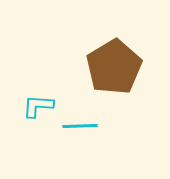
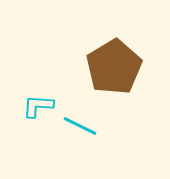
cyan line: rotated 28 degrees clockwise
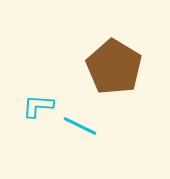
brown pentagon: rotated 10 degrees counterclockwise
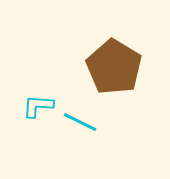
cyan line: moved 4 px up
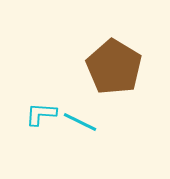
cyan L-shape: moved 3 px right, 8 px down
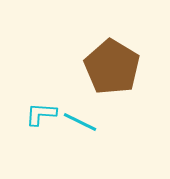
brown pentagon: moved 2 px left
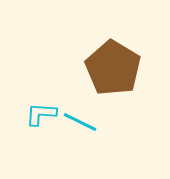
brown pentagon: moved 1 px right, 1 px down
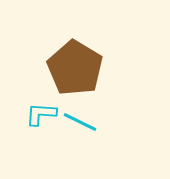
brown pentagon: moved 38 px left
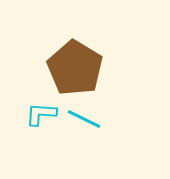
cyan line: moved 4 px right, 3 px up
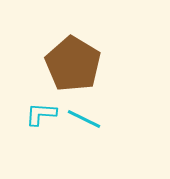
brown pentagon: moved 2 px left, 4 px up
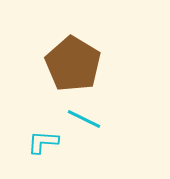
cyan L-shape: moved 2 px right, 28 px down
